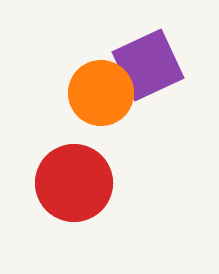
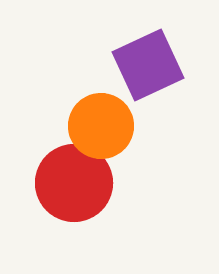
orange circle: moved 33 px down
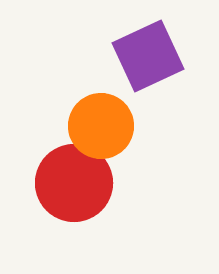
purple square: moved 9 px up
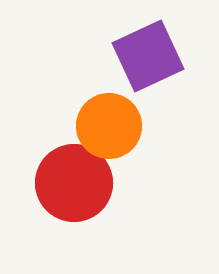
orange circle: moved 8 px right
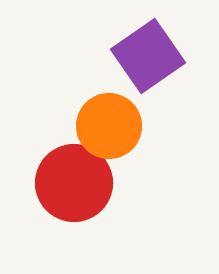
purple square: rotated 10 degrees counterclockwise
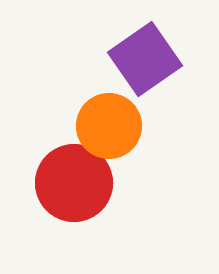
purple square: moved 3 px left, 3 px down
